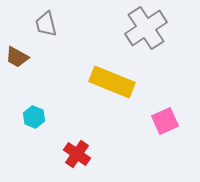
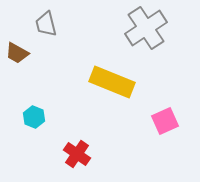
brown trapezoid: moved 4 px up
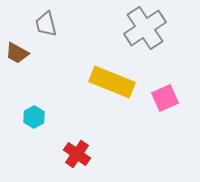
gray cross: moved 1 px left
cyan hexagon: rotated 10 degrees clockwise
pink square: moved 23 px up
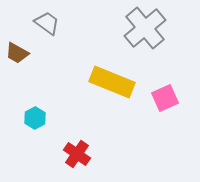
gray trapezoid: moved 1 px right, 1 px up; rotated 140 degrees clockwise
gray cross: rotated 6 degrees counterclockwise
cyan hexagon: moved 1 px right, 1 px down
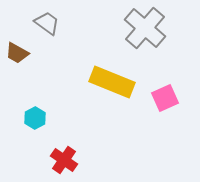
gray cross: rotated 9 degrees counterclockwise
red cross: moved 13 px left, 6 px down
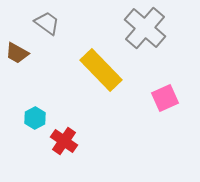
yellow rectangle: moved 11 px left, 12 px up; rotated 24 degrees clockwise
red cross: moved 19 px up
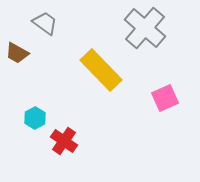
gray trapezoid: moved 2 px left
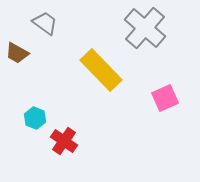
cyan hexagon: rotated 10 degrees counterclockwise
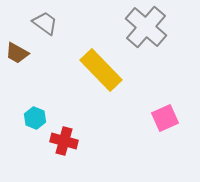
gray cross: moved 1 px right, 1 px up
pink square: moved 20 px down
red cross: rotated 20 degrees counterclockwise
